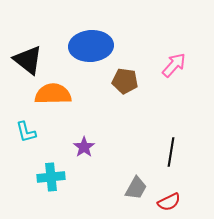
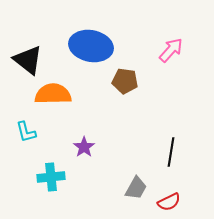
blue ellipse: rotated 15 degrees clockwise
pink arrow: moved 3 px left, 15 px up
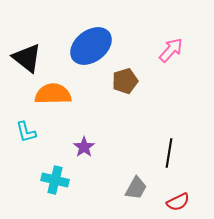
blue ellipse: rotated 48 degrees counterclockwise
black triangle: moved 1 px left, 2 px up
brown pentagon: rotated 25 degrees counterclockwise
black line: moved 2 px left, 1 px down
cyan cross: moved 4 px right, 3 px down; rotated 20 degrees clockwise
red semicircle: moved 9 px right
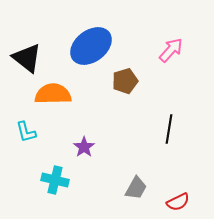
black line: moved 24 px up
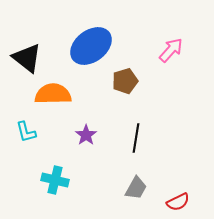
black line: moved 33 px left, 9 px down
purple star: moved 2 px right, 12 px up
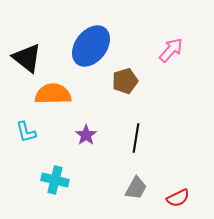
blue ellipse: rotated 15 degrees counterclockwise
red semicircle: moved 4 px up
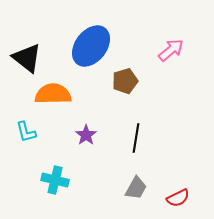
pink arrow: rotated 8 degrees clockwise
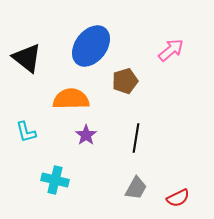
orange semicircle: moved 18 px right, 5 px down
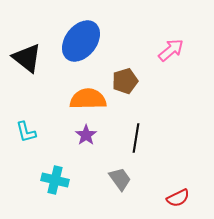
blue ellipse: moved 10 px left, 5 px up
orange semicircle: moved 17 px right
gray trapezoid: moved 16 px left, 9 px up; rotated 65 degrees counterclockwise
